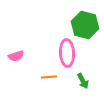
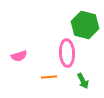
pink semicircle: moved 3 px right
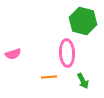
green hexagon: moved 2 px left, 4 px up
pink semicircle: moved 6 px left, 2 px up
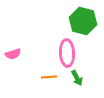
green arrow: moved 6 px left, 3 px up
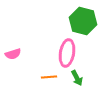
pink ellipse: rotated 12 degrees clockwise
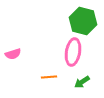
pink ellipse: moved 6 px right, 1 px up
green arrow: moved 5 px right, 4 px down; rotated 84 degrees clockwise
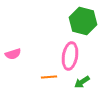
pink ellipse: moved 3 px left, 4 px down
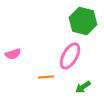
pink ellipse: rotated 20 degrees clockwise
orange line: moved 3 px left
green arrow: moved 1 px right, 5 px down
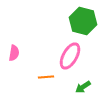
pink semicircle: moved 1 px right, 1 px up; rotated 63 degrees counterclockwise
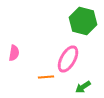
pink ellipse: moved 2 px left, 3 px down
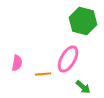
pink semicircle: moved 3 px right, 10 px down
orange line: moved 3 px left, 3 px up
green arrow: rotated 105 degrees counterclockwise
